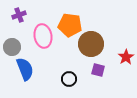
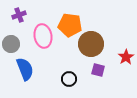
gray circle: moved 1 px left, 3 px up
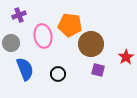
gray circle: moved 1 px up
black circle: moved 11 px left, 5 px up
